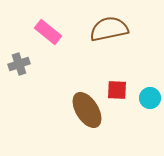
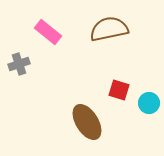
red square: moved 2 px right; rotated 15 degrees clockwise
cyan circle: moved 1 px left, 5 px down
brown ellipse: moved 12 px down
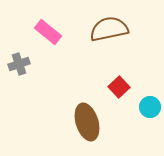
red square: moved 3 px up; rotated 30 degrees clockwise
cyan circle: moved 1 px right, 4 px down
brown ellipse: rotated 15 degrees clockwise
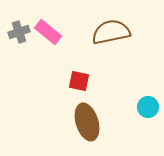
brown semicircle: moved 2 px right, 3 px down
gray cross: moved 32 px up
red square: moved 40 px left, 6 px up; rotated 35 degrees counterclockwise
cyan circle: moved 2 px left
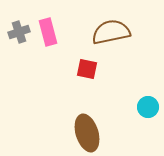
pink rectangle: rotated 36 degrees clockwise
red square: moved 8 px right, 12 px up
brown ellipse: moved 11 px down
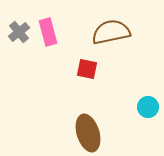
gray cross: rotated 20 degrees counterclockwise
brown ellipse: moved 1 px right
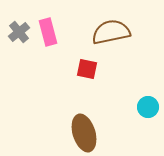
brown ellipse: moved 4 px left
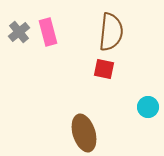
brown semicircle: rotated 108 degrees clockwise
red square: moved 17 px right
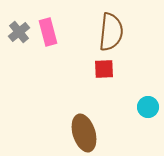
red square: rotated 15 degrees counterclockwise
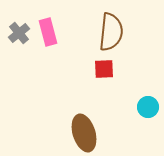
gray cross: moved 1 px down
